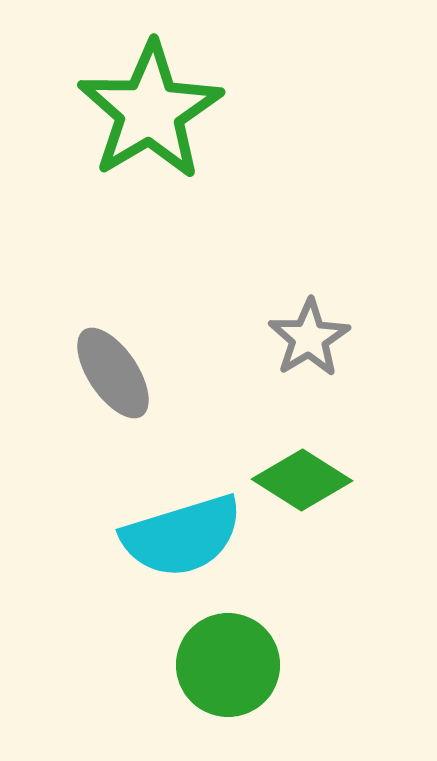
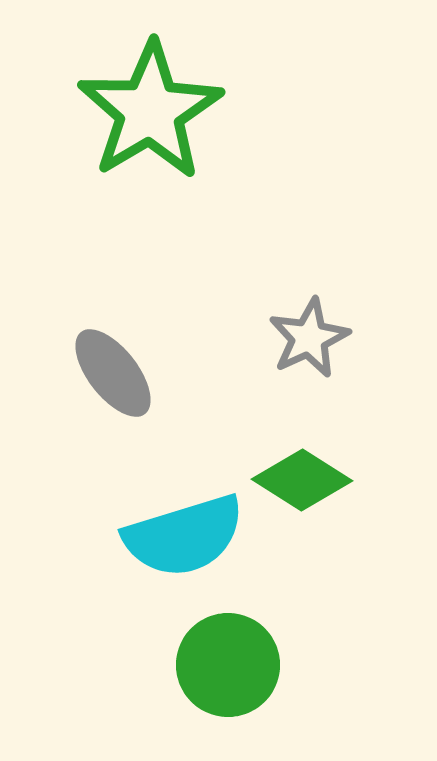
gray star: rotated 6 degrees clockwise
gray ellipse: rotated 4 degrees counterclockwise
cyan semicircle: moved 2 px right
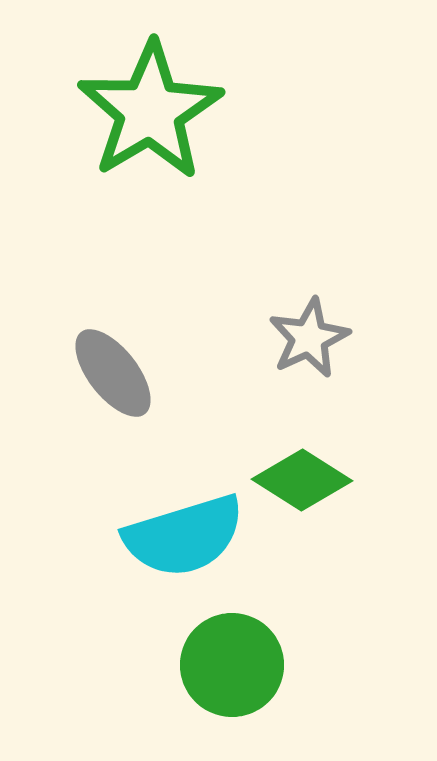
green circle: moved 4 px right
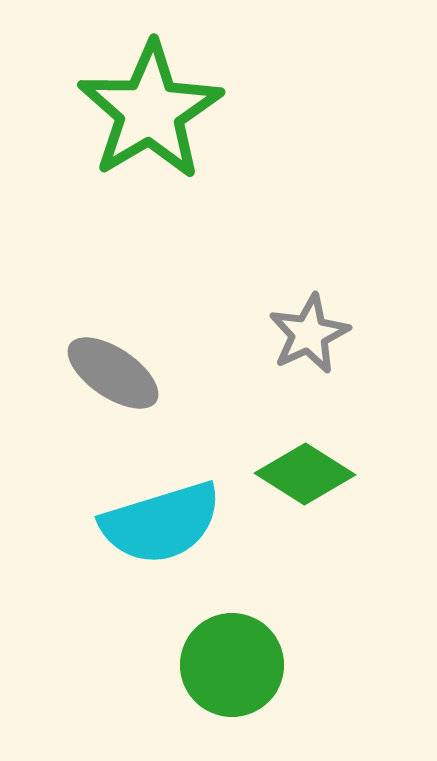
gray star: moved 4 px up
gray ellipse: rotated 18 degrees counterclockwise
green diamond: moved 3 px right, 6 px up
cyan semicircle: moved 23 px left, 13 px up
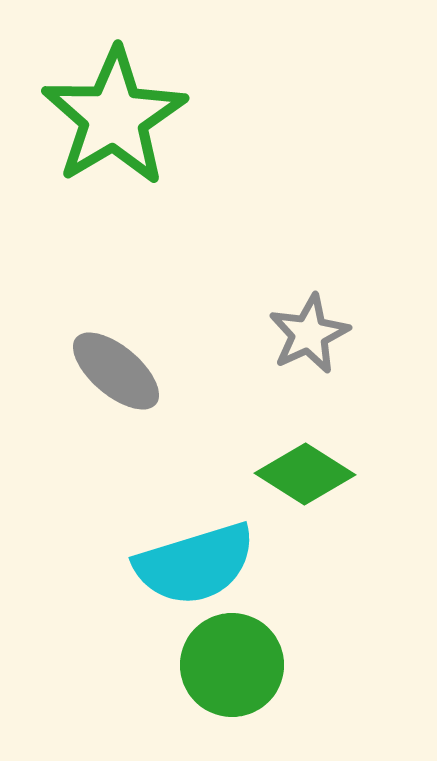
green star: moved 36 px left, 6 px down
gray ellipse: moved 3 px right, 2 px up; rotated 6 degrees clockwise
cyan semicircle: moved 34 px right, 41 px down
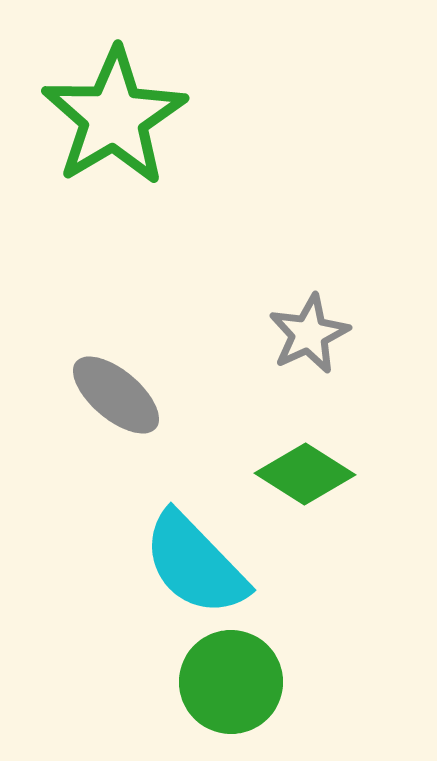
gray ellipse: moved 24 px down
cyan semicircle: rotated 63 degrees clockwise
green circle: moved 1 px left, 17 px down
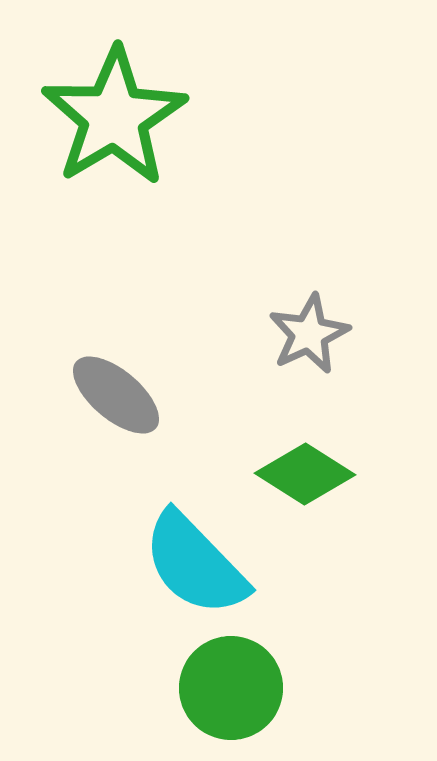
green circle: moved 6 px down
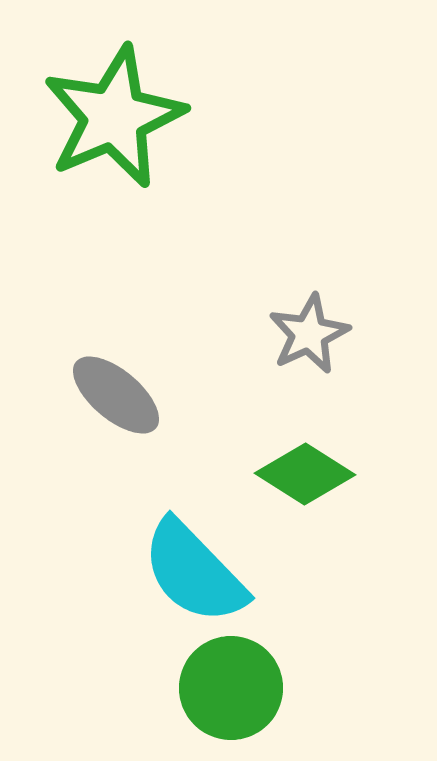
green star: rotated 8 degrees clockwise
cyan semicircle: moved 1 px left, 8 px down
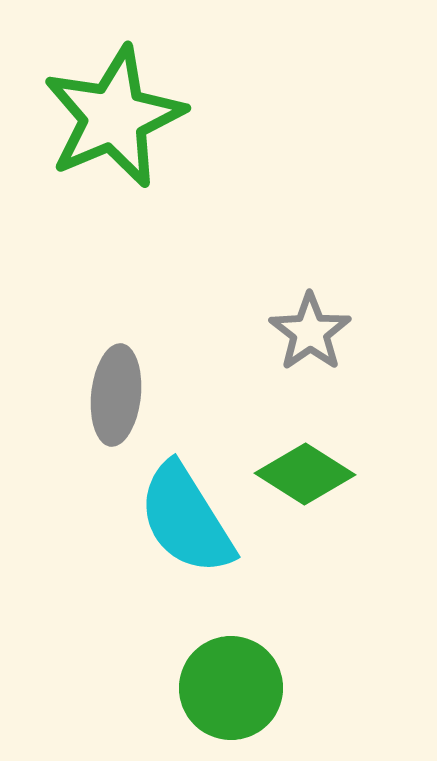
gray star: moved 1 px right, 2 px up; rotated 10 degrees counterclockwise
gray ellipse: rotated 56 degrees clockwise
cyan semicircle: moved 8 px left, 53 px up; rotated 12 degrees clockwise
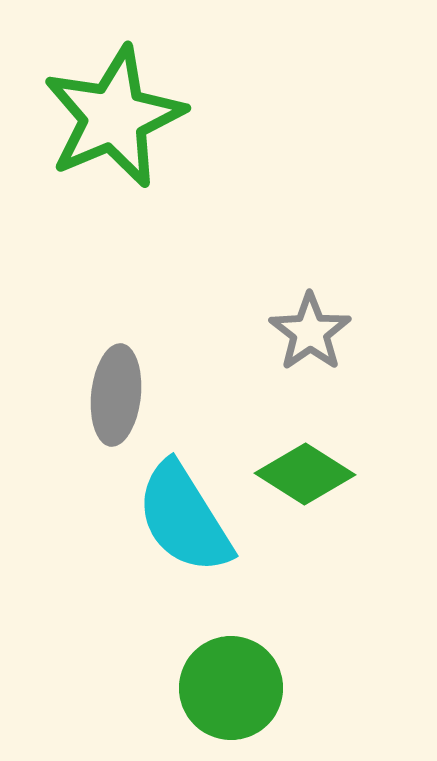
cyan semicircle: moved 2 px left, 1 px up
